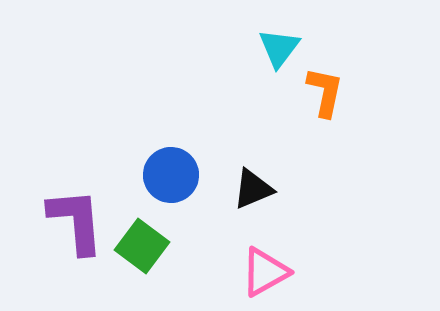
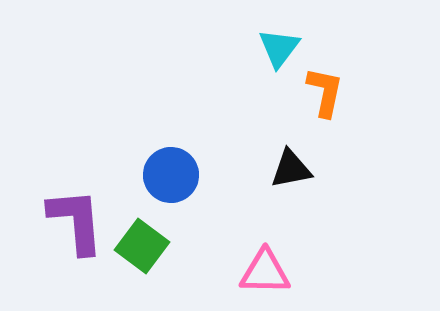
black triangle: moved 38 px right, 20 px up; rotated 12 degrees clockwise
pink triangle: rotated 30 degrees clockwise
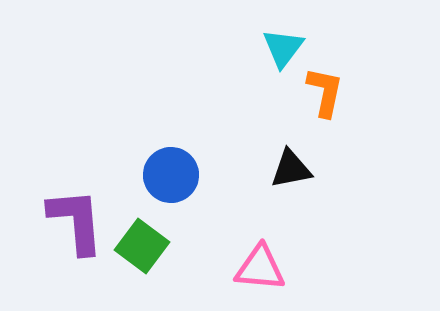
cyan triangle: moved 4 px right
pink triangle: moved 5 px left, 4 px up; rotated 4 degrees clockwise
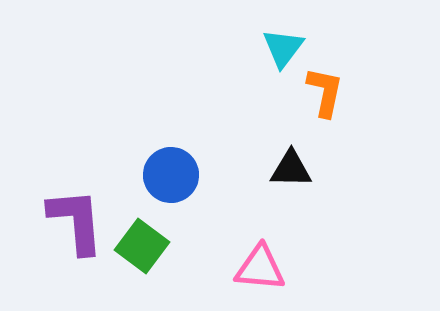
black triangle: rotated 12 degrees clockwise
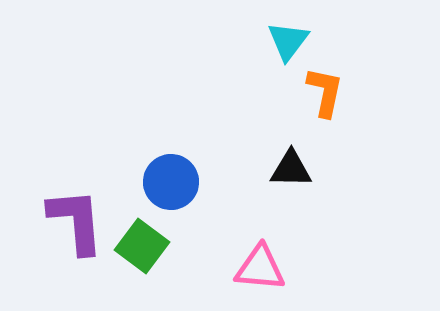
cyan triangle: moved 5 px right, 7 px up
blue circle: moved 7 px down
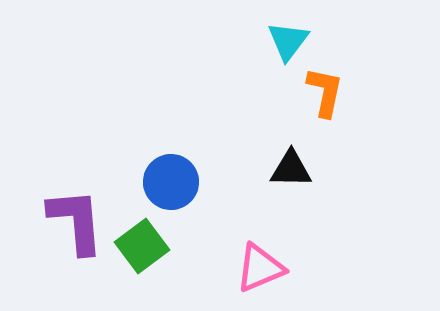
green square: rotated 16 degrees clockwise
pink triangle: rotated 28 degrees counterclockwise
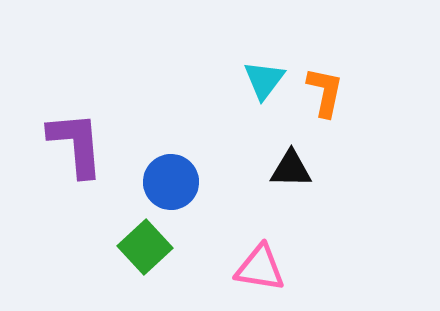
cyan triangle: moved 24 px left, 39 px down
purple L-shape: moved 77 px up
green square: moved 3 px right, 1 px down; rotated 6 degrees counterclockwise
pink triangle: rotated 32 degrees clockwise
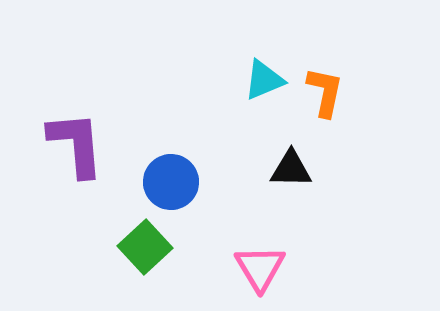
cyan triangle: rotated 30 degrees clockwise
pink triangle: rotated 50 degrees clockwise
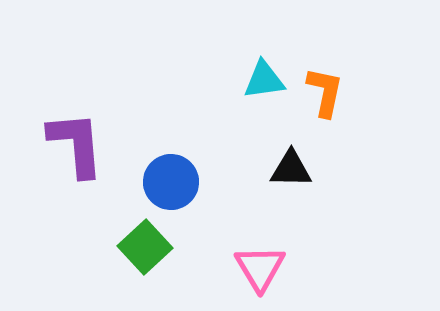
cyan triangle: rotated 15 degrees clockwise
